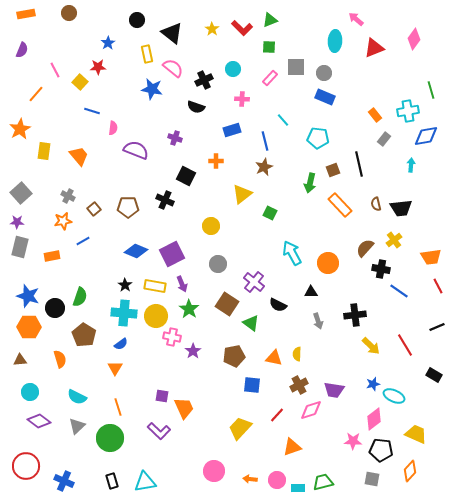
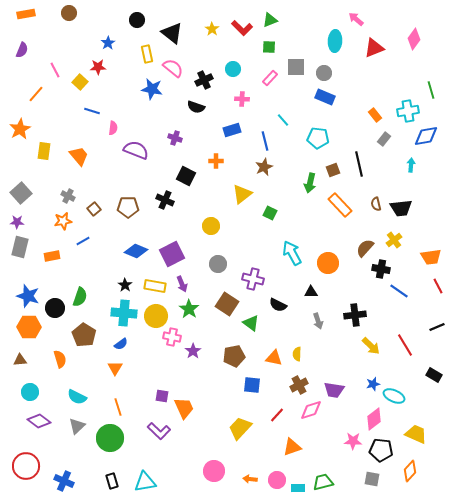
purple cross at (254, 282): moved 1 px left, 3 px up; rotated 25 degrees counterclockwise
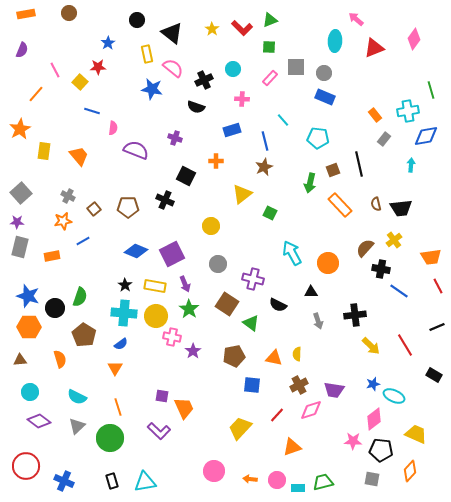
purple arrow at (182, 284): moved 3 px right
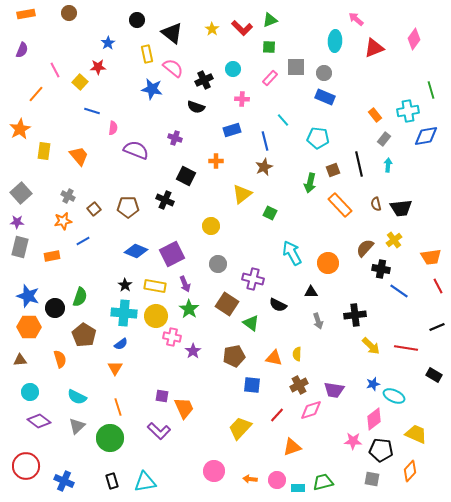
cyan arrow at (411, 165): moved 23 px left
red line at (405, 345): moved 1 px right, 3 px down; rotated 50 degrees counterclockwise
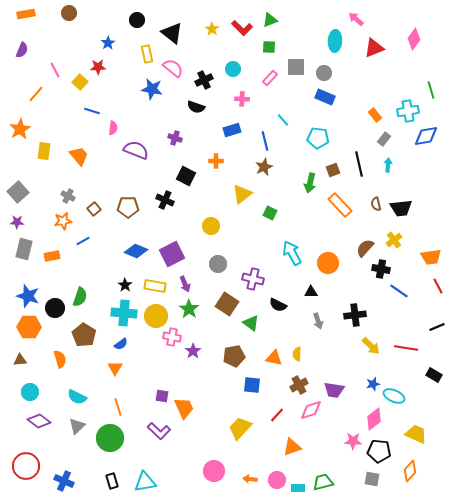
gray square at (21, 193): moved 3 px left, 1 px up
gray rectangle at (20, 247): moved 4 px right, 2 px down
black pentagon at (381, 450): moved 2 px left, 1 px down
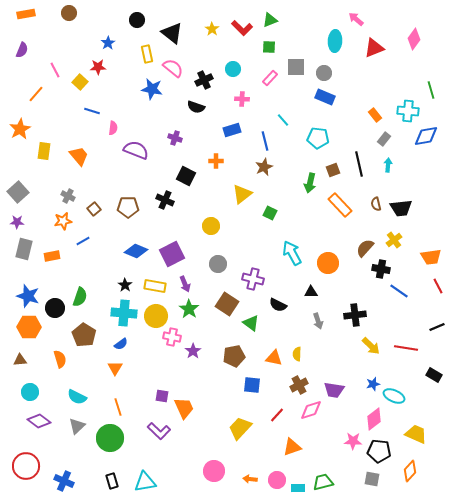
cyan cross at (408, 111): rotated 15 degrees clockwise
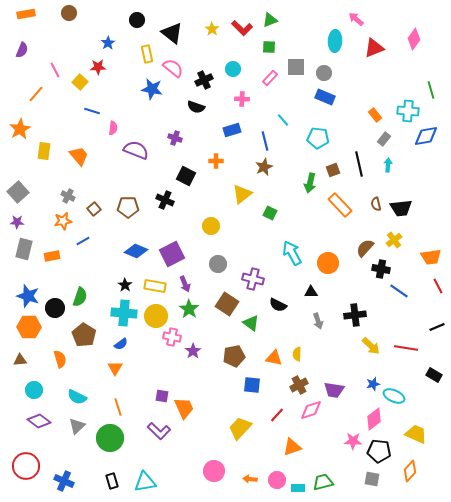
cyan circle at (30, 392): moved 4 px right, 2 px up
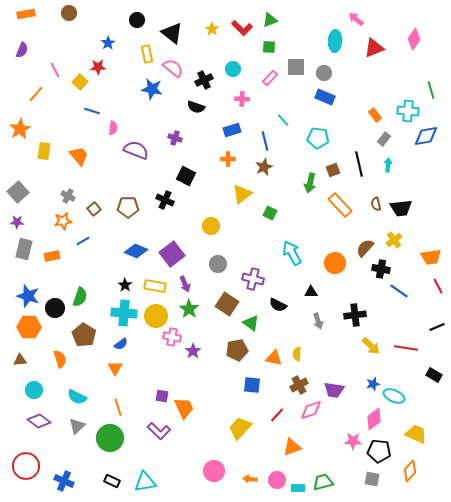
orange cross at (216, 161): moved 12 px right, 2 px up
purple square at (172, 254): rotated 10 degrees counterclockwise
orange circle at (328, 263): moved 7 px right
brown pentagon at (234, 356): moved 3 px right, 6 px up
black rectangle at (112, 481): rotated 49 degrees counterclockwise
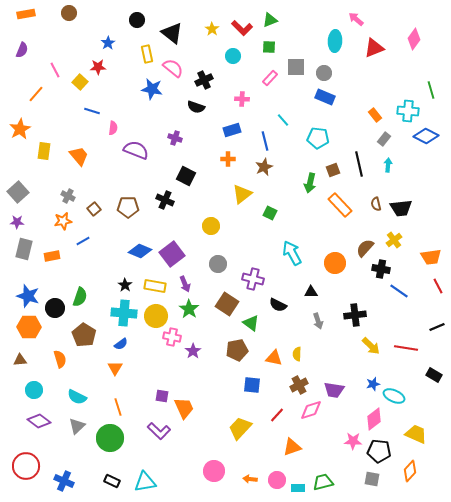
cyan circle at (233, 69): moved 13 px up
blue diamond at (426, 136): rotated 35 degrees clockwise
blue diamond at (136, 251): moved 4 px right
